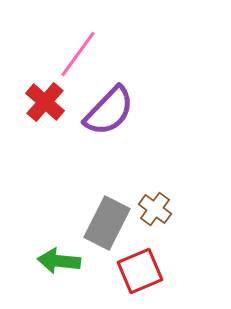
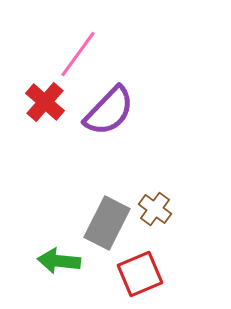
red square: moved 3 px down
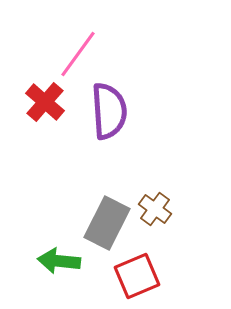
purple semicircle: rotated 48 degrees counterclockwise
red square: moved 3 px left, 2 px down
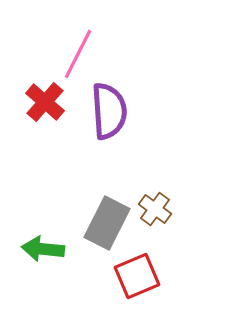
pink line: rotated 9 degrees counterclockwise
green arrow: moved 16 px left, 12 px up
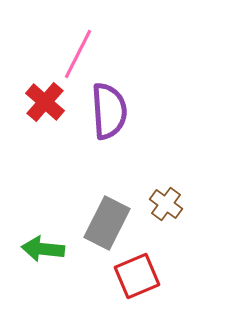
brown cross: moved 11 px right, 5 px up
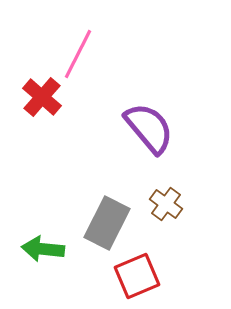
red cross: moved 3 px left, 5 px up
purple semicircle: moved 40 px right, 17 px down; rotated 36 degrees counterclockwise
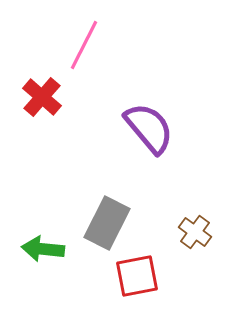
pink line: moved 6 px right, 9 px up
brown cross: moved 29 px right, 28 px down
red square: rotated 12 degrees clockwise
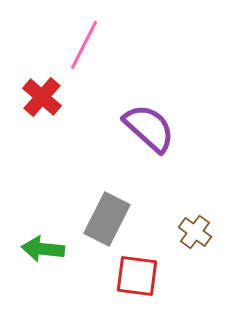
purple semicircle: rotated 8 degrees counterclockwise
gray rectangle: moved 4 px up
red square: rotated 18 degrees clockwise
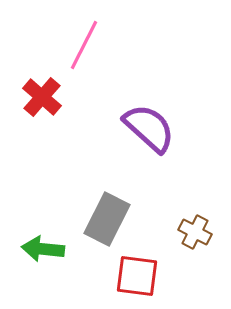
brown cross: rotated 8 degrees counterclockwise
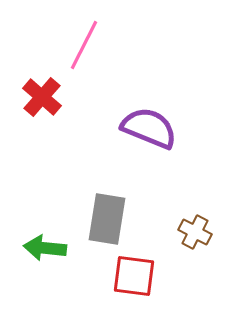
purple semicircle: rotated 20 degrees counterclockwise
gray rectangle: rotated 18 degrees counterclockwise
green arrow: moved 2 px right, 1 px up
red square: moved 3 px left
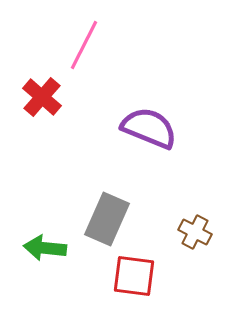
gray rectangle: rotated 15 degrees clockwise
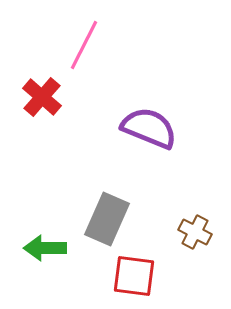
green arrow: rotated 6 degrees counterclockwise
